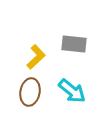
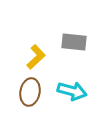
gray rectangle: moved 2 px up
cyan arrow: rotated 24 degrees counterclockwise
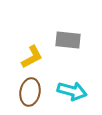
gray rectangle: moved 6 px left, 2 px up
yellow L-shape: moved 4 px left; rotated 15 degrees clockwise
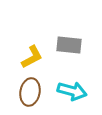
gray rectangle: moved 1 px right, 5 px down
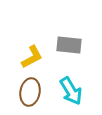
cyan arrow: moved 1 px left; rotated 44 degrees clockwise
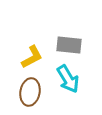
cyan arrow: moved 3 px left, 12 px up
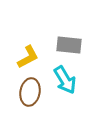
yellow L-shape: moved 4 px left
cyan arrow: moved 3 px left, 1 px down
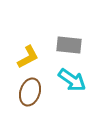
cyan arrow: moved 7 px right; rotated 24 degrees counterclockwise
brown ellipse: rotated 8 degrees clockwise
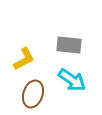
yellow L-shape: moved 4 px left, 2 px down
brown ellipse: moved 3 px right, 2 px down
